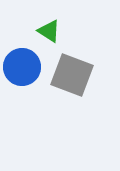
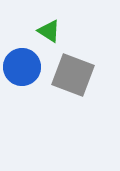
gray square: moved 1 px right
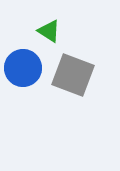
blue circle: moved 1 px right, 1 px down
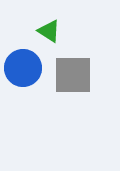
gray square: rotated 21 degrees counterclockwise
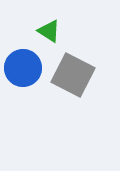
gray square: rotated 27 degrees clockwise
